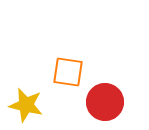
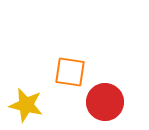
orange square: moved 2 px right
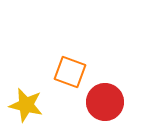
orange square: rotated 12 degrees clockwise
